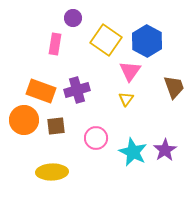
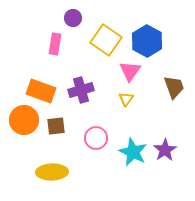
purple cross: moved 4 px right
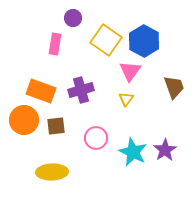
blue hexagon: moved 3 px left
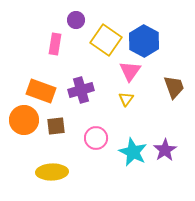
purple circle: moved 3 px right, 2 px down
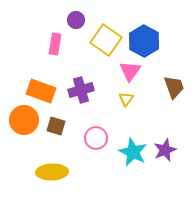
brown square: rotated 24 degrees clockwise
purple star: rotated 10 degrees clockwise
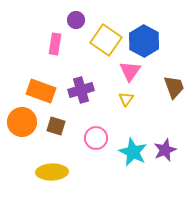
orange circle: moved 2 px left, 2 px down
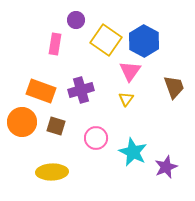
purple star: moved 1 px right, 17 px down
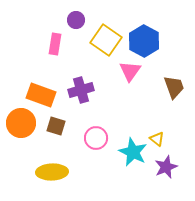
orange rectangle: moved 4 px down
yellow triangle: moved 31 px right, 40 px down; rotated 28 degrees counterclockwise
orange circle: moved 1 px left, 1 px down
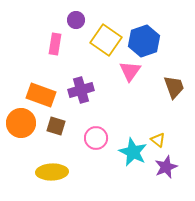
blue hexagon: rotated 12 degrees clockwise
yellow triangle: moved 1 px right, 1 px down
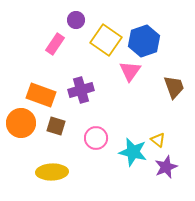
pink rectangle: rotated 25 degrees clockwise
cyan star: rotated 12 degrees counterclockwise
